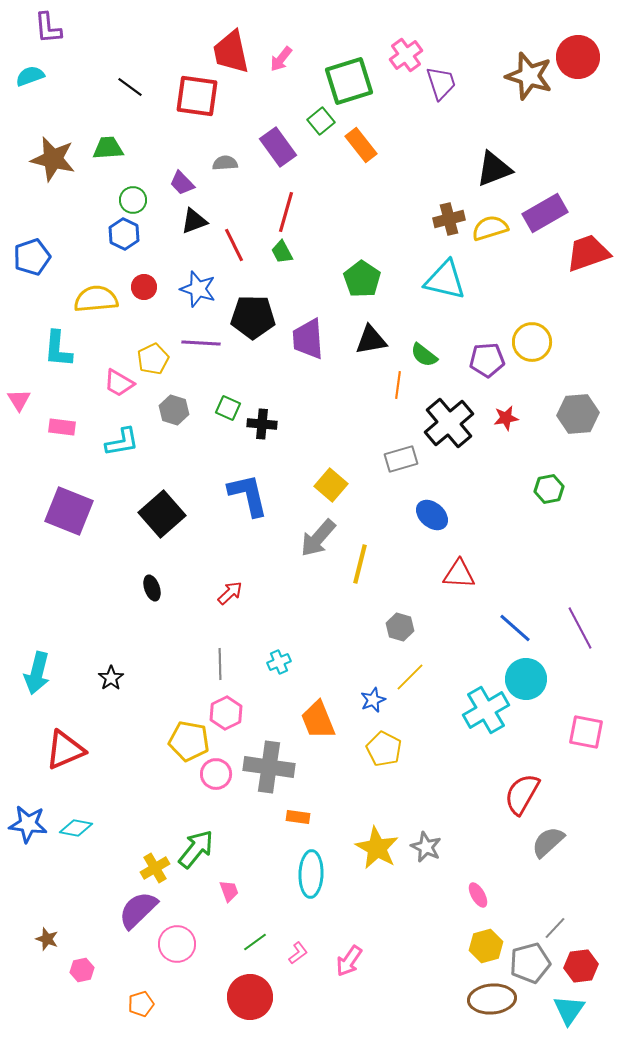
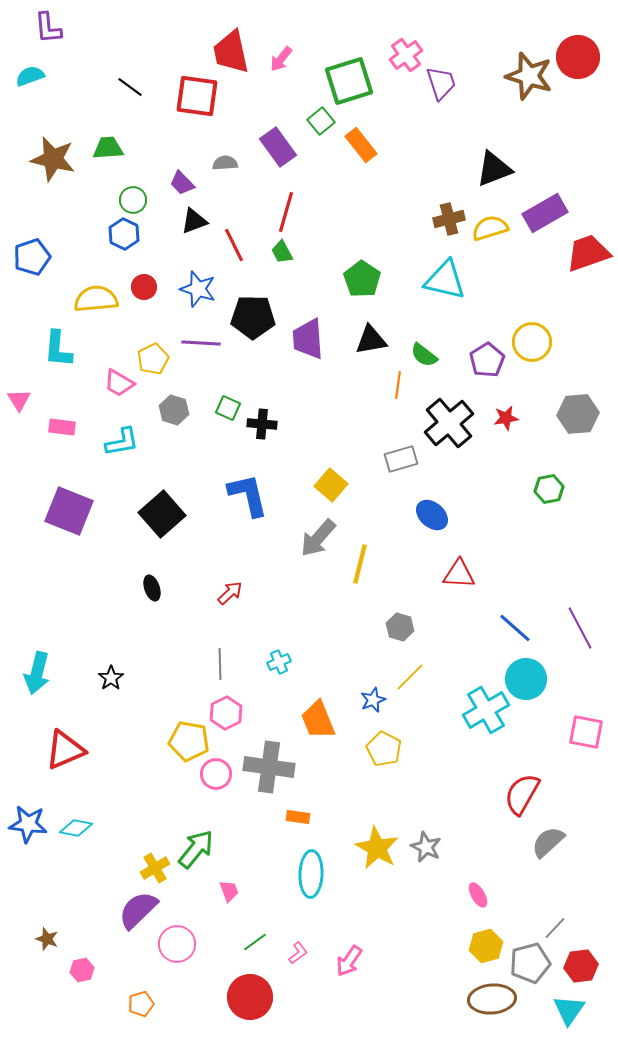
purple pentagon at (487, 360): rotated 28 degrees counterclockwise
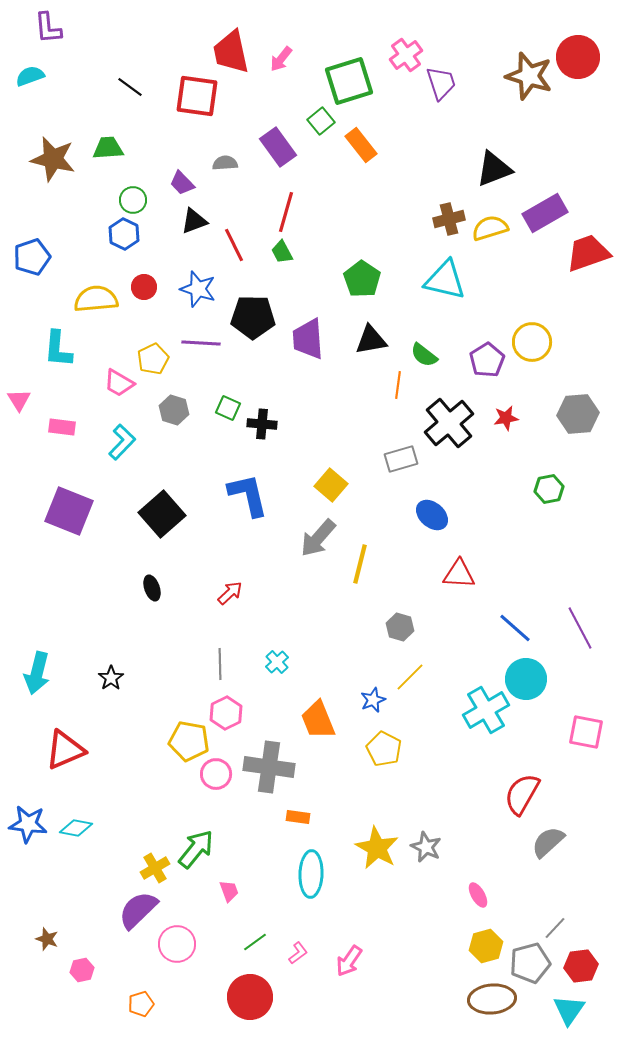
cyan L-shape at (122, 442): rotated 36 degrees counterclockwise
cyan cross at (279, 662): moved 2 px left; rotated 20 degrees counterclockwise
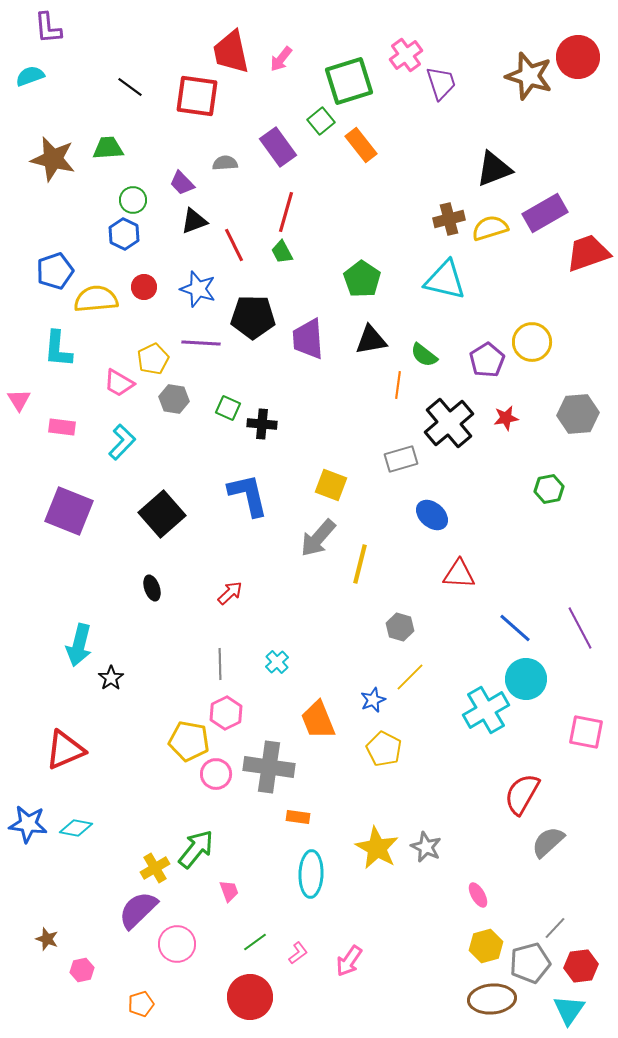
blue pentagon at (32, 257): moved 23 px right, 14 px down
gray hexagon at (174, 410): moved 11 px up; rotated 8 degrees counterclockwise
yellow square at (331, 485): rotated 20 degrees counterclockwise
cyan arrow at (37, 673): moved 42 px right, 28 px up
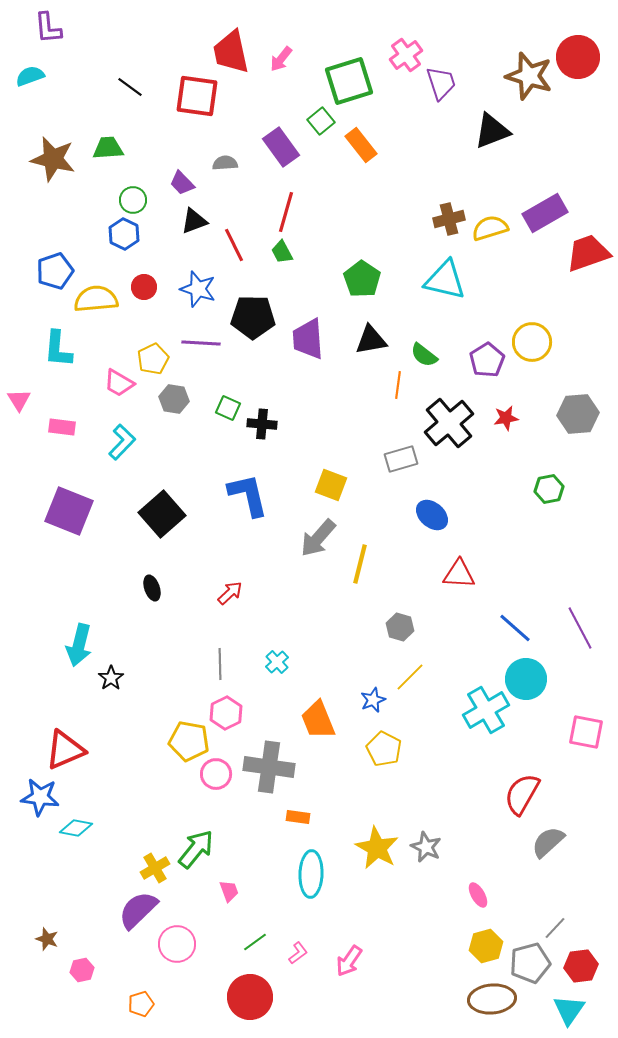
purple rectangle at (278, 147): moved 3 px right
black triangle at (494, 169): moved 2 px left, 38 px up
blue star at (28, 824): moved 12 px right, 27 px up
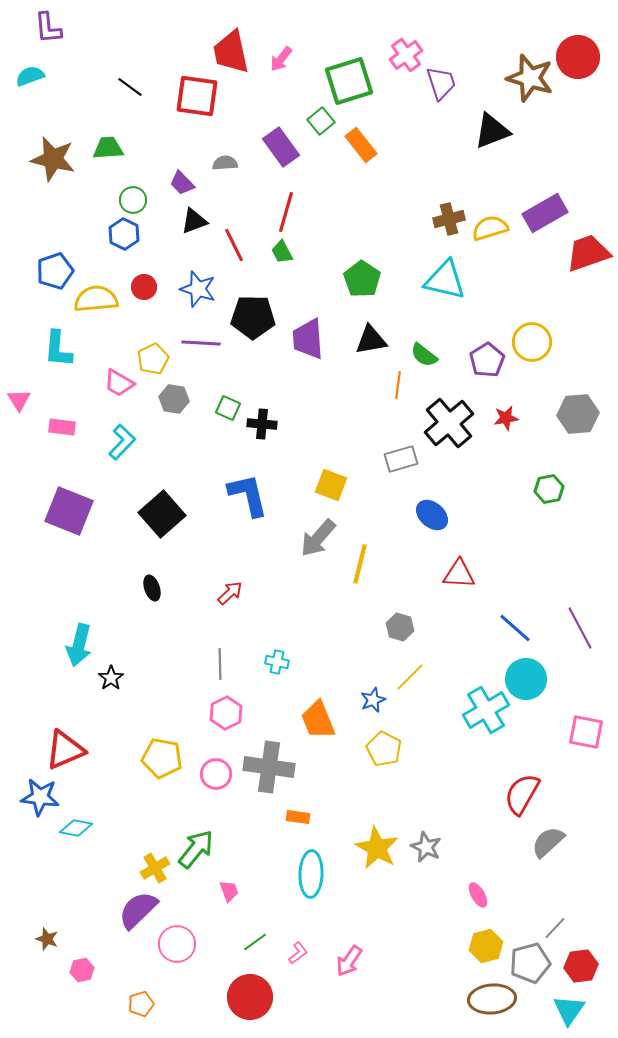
brown star at (529, 76): moved 1 px right, 2 px down
cyan cross at (277, 662): rotated 35 degrees counterclockwise
yellow pentagon at (189, 741): moved 27 px left, 17 px down
